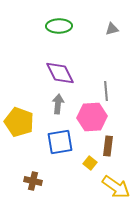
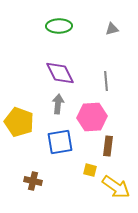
gray line: moved 10 px up
yellow square: moved 7 px down; rotated 24 degrees counterclockwise
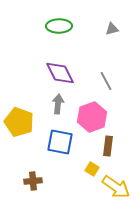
gray line: rotated 24 degrees counterclockwise
pink hexagon: rotated 16 degrees counterclockwise
blue square: rotated 20 degrees clockwise
yellow square: moved 2 px right, 1 px up; rotated 16 degrees clockwise
brown cross: rotated 18 degrees counterclockwise
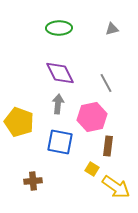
green ellipse: moved 2 px down
gray line: moved 2 px down
pink hexagon: rotated 8 degrees clockwise
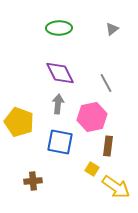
gray triangle: rotated 24 degrees counterclockwise
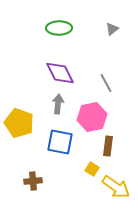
yellow pentagon: moved 1 px down
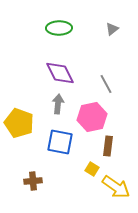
gray line: moved 1 px down
